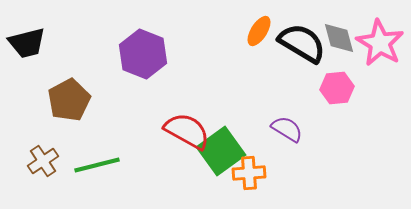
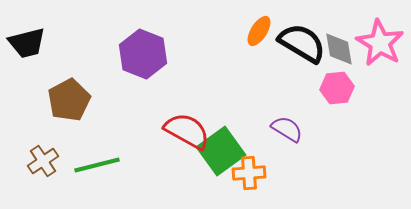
gray diamond: moved 11 px down; rotated 6 degrees clockwise
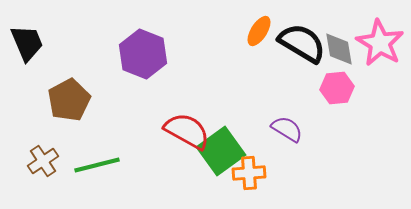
black trapezoid: rotated 99 degrees counterclockwise
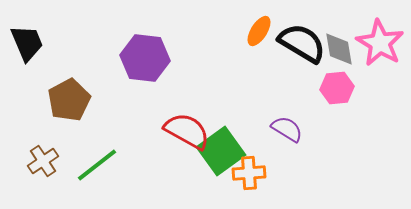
purple hexagon: moved 2 px right, 4 px down; rotated 15 degrees counterclockwise
green line: rotated 24 degrees counterclockwise
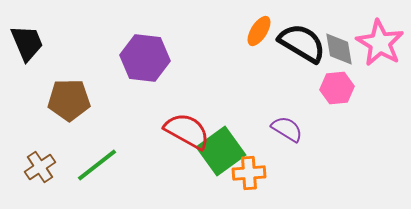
brown pentagon: rotated 27 degrees clockwise
brown cross: moved 3 px left, 6 px down
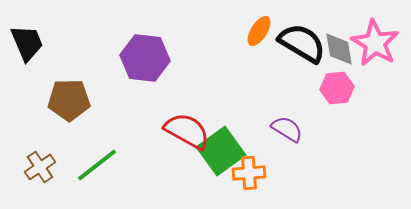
pink star: moved 5 px left
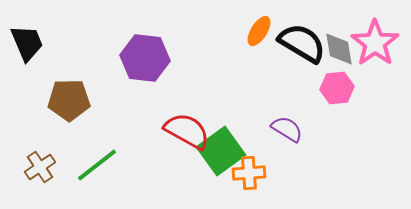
pink star: rotated 6 degrees clockwise
